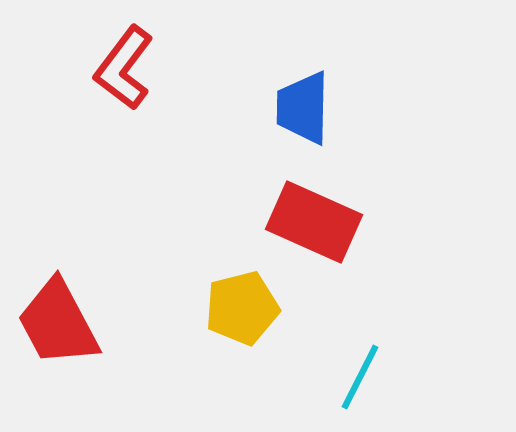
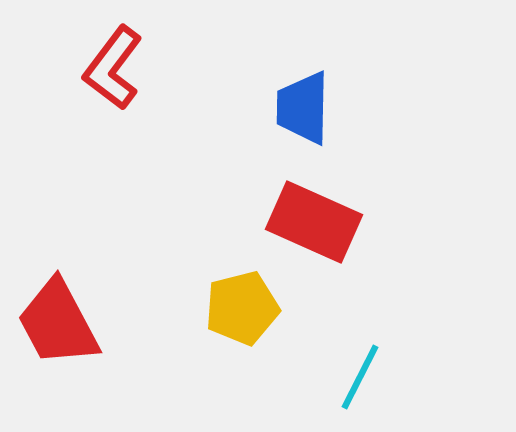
red L-shape: moved 11 px left
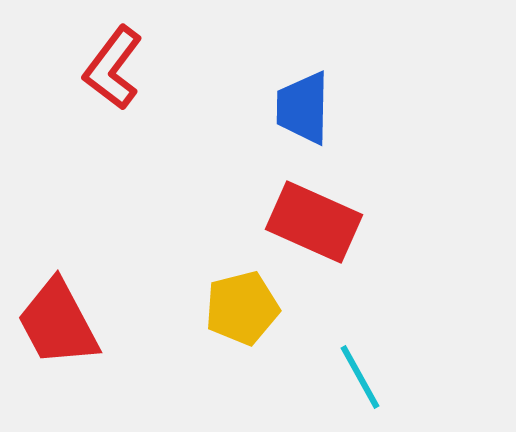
cyan line: rotated 56 degrees counterclockwise
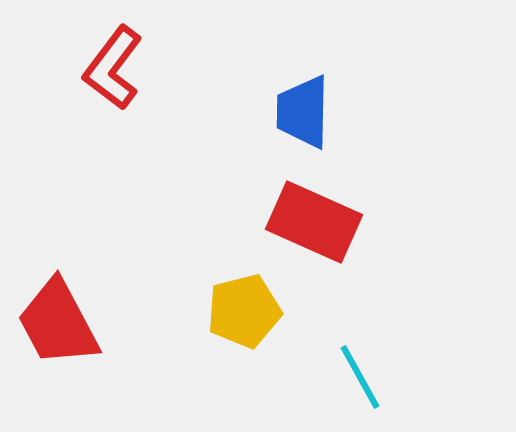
blue trapezoid: moved 4 px down
yellow pentagon: moved 2 px right, 3 px down
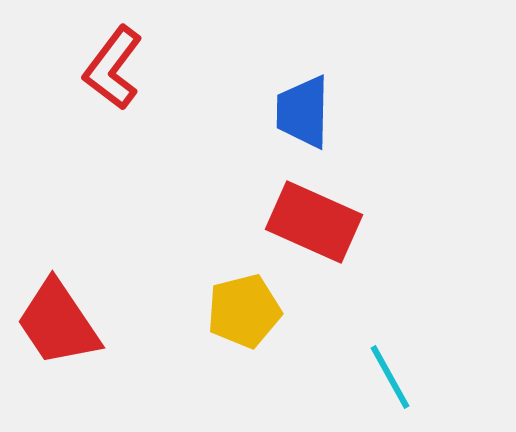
red trapezoid: rotated 6 degrees counterclockwise
cyan line: moved 30 px right
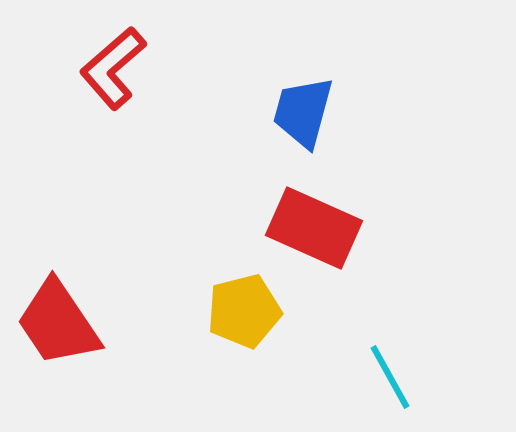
red L-shape: rotated 12 degrees clockwise
blue trapezoid: rotated 14 degrees clockwise
red rectangle: moved 6 px down
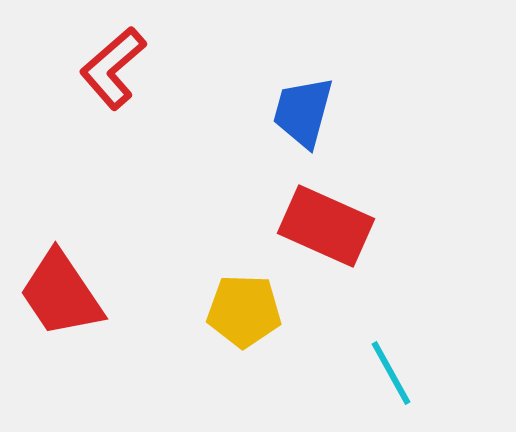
red rectangle: moved 12 px right, 2 px up
yellow pentagon: rotated 16 degrees clockwise
red trapezoid: moved 3 px right, 29 px up
cyan line: moved 1 px right, 4 px up
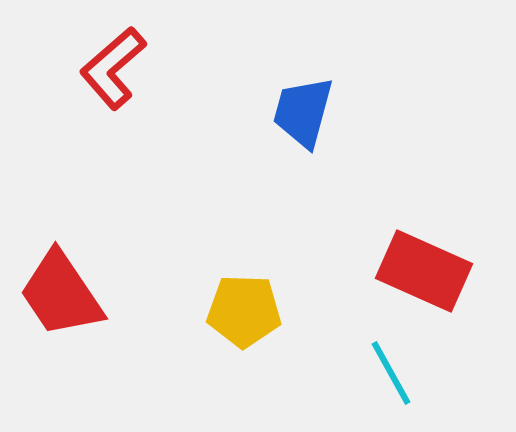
red rectangle: moved 98 px right, 45 px down
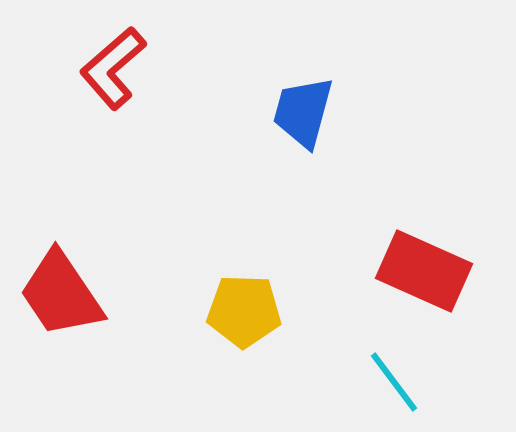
cyan line: moved 3 px right, 9 px down; rotated 8 degrees counterclockwise
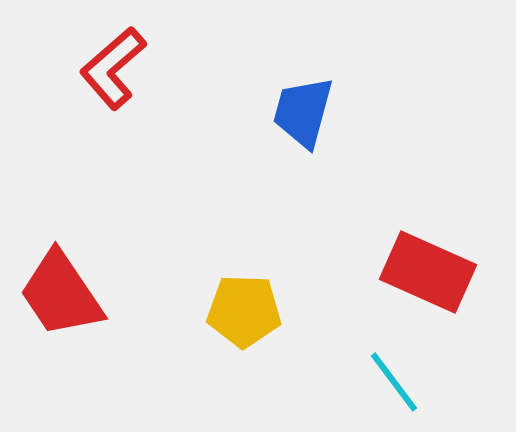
red rectangle: moved 4 px right, 1 px down
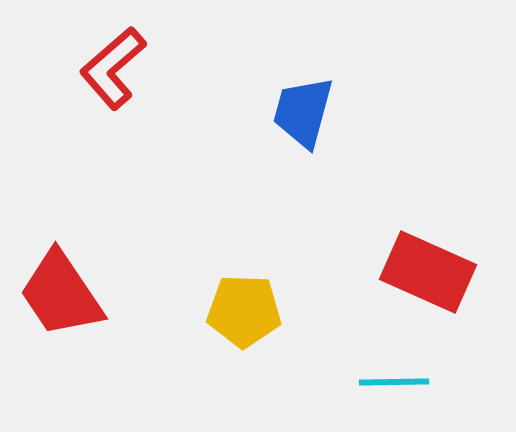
cyan line: rotated 54 degrees counterclockwise
